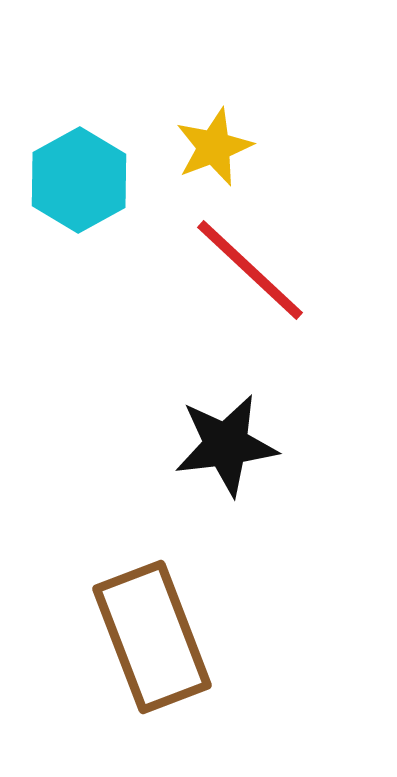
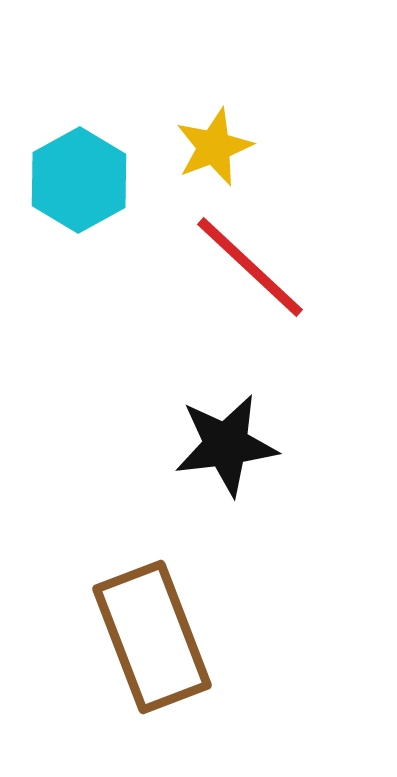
red line: moved 3 px up
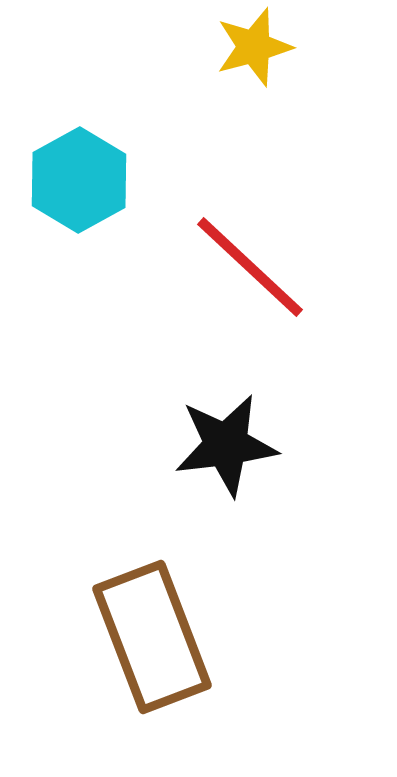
yellow star: moved 40 px right, 100 px up; rotated 6 degrees clockwise
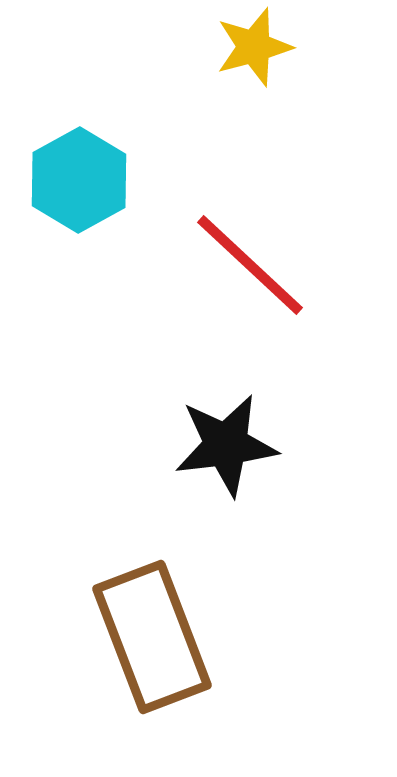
red line: moved 2 px up
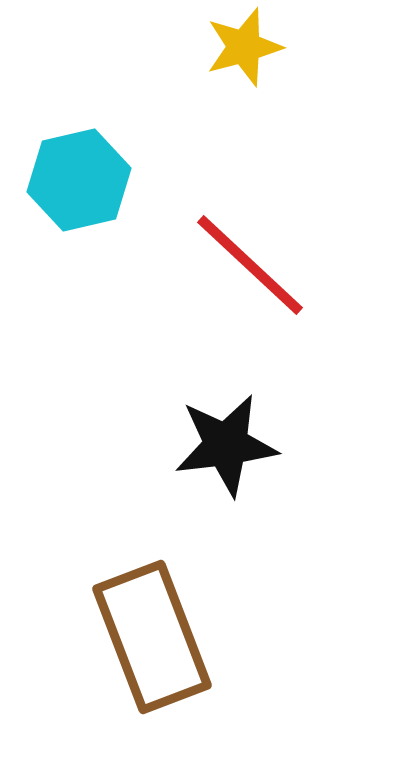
yellow star: moved 10 px left
cyan hexagon: rotated 16 degrees clockwise
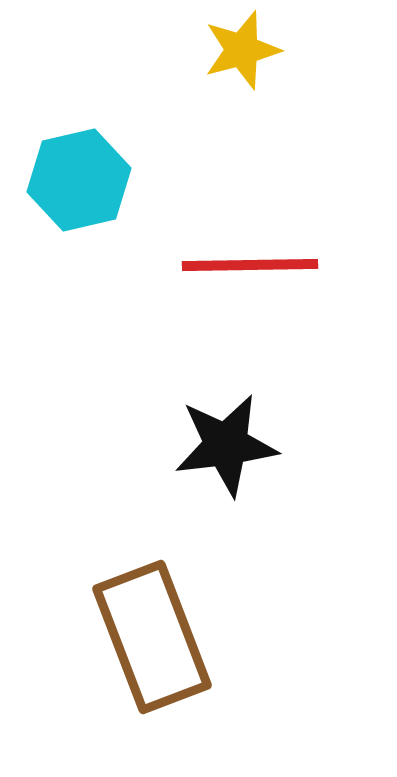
yellow star: moved 2 px left, 3 px down
red line: rotated 44 degrees counterclockwise
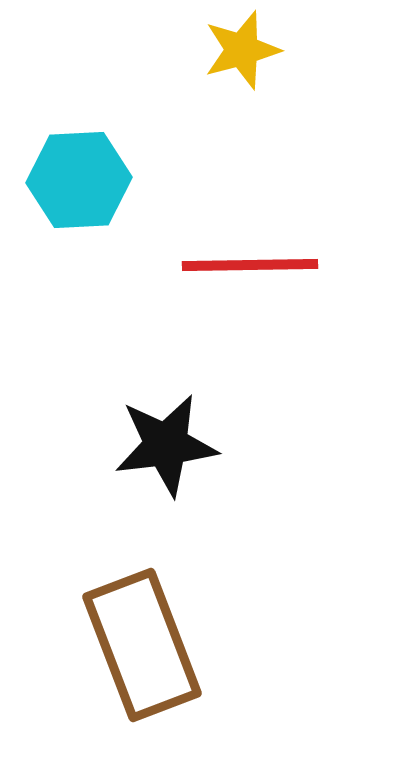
cyan hexagon: rotated 10 degrees clockwise
black star: moved 60 px left
brown rectangle: moved 10 px left, 8 px down
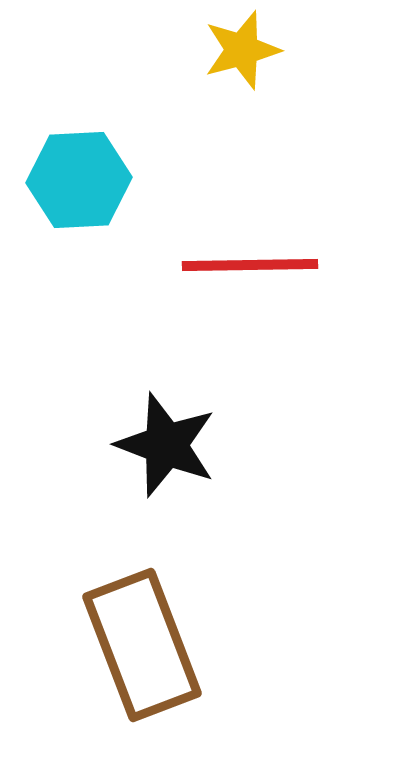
black star: rotated 28 degrees clockwise
